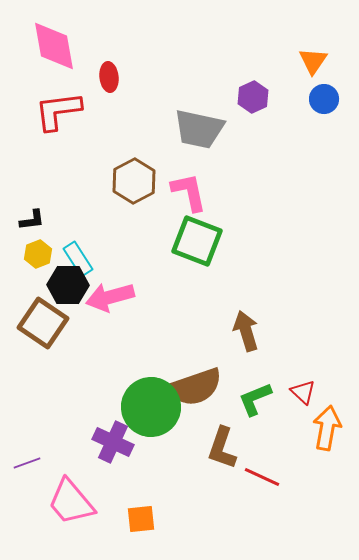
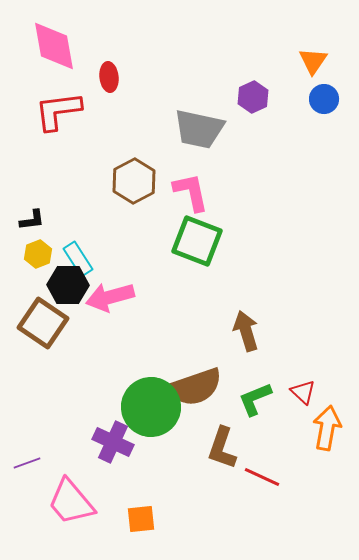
pink L-shape: moved 2 px right
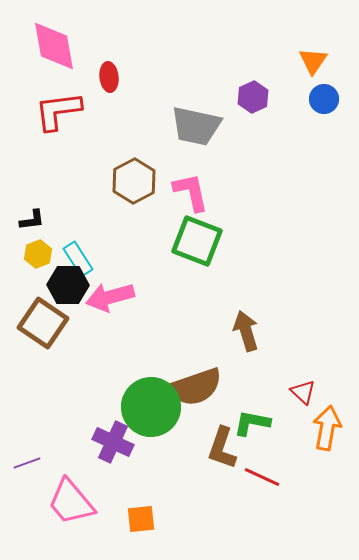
gray trapezoid: moved 3 px left, 3 px up
green L-shape: moved 3 px left, 24 px down; rotated 33 degrees clockwise
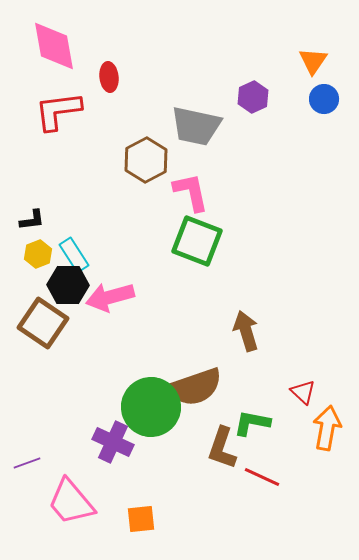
brown hexagon: moved 12 px right, 21 px up
cyan rectangle: moved 4 px left, 4 px up
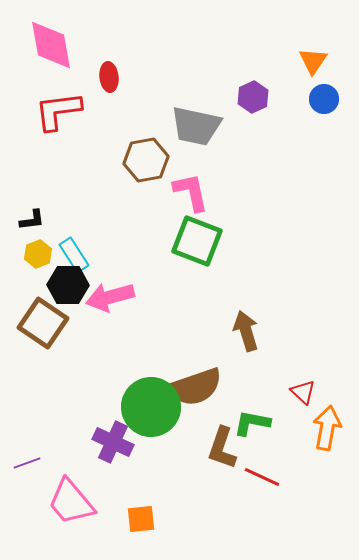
pink diamond: moved 3 px left, 1 px up
brown hexagon: rotated 18 degrees clockwise
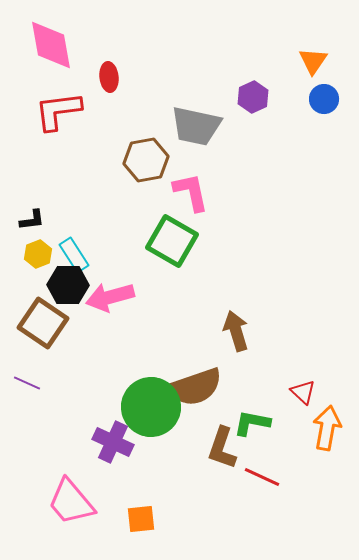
green square: moved 25 px left; rotated 9 degrees clockwise
brown arrow: moved 10 px left
purple line: moved 80 px up; rotated 44 degrees clockwise
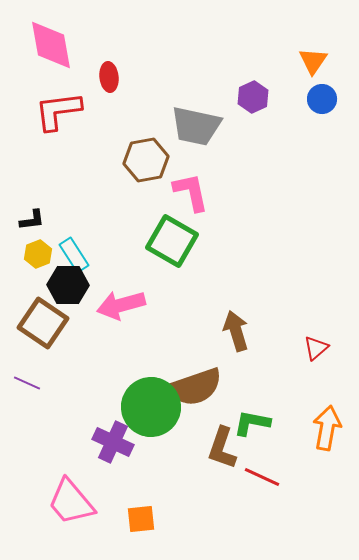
blue circle: moved 2 px left
pink arrow: moved 11 px right, 8 px down
red triangle: moved 13 px right, 44 px up; rotated 36 degrees clockwise
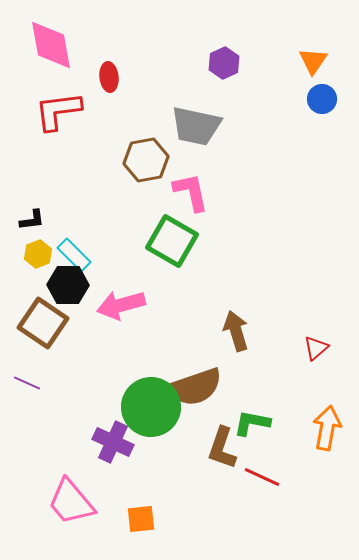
purple hexagon: moved 29 px left, 34 px up
cyan rectangle: rotated 12 degrees counterclockwise
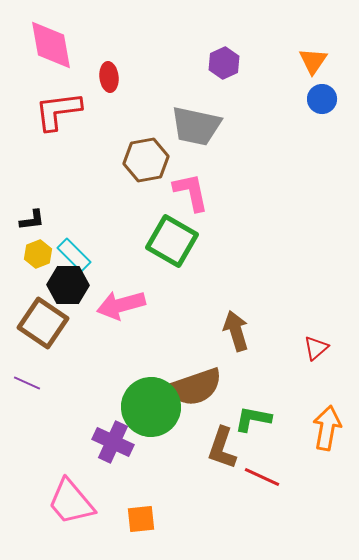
green L-shape: moved 1 px right, 4 px up
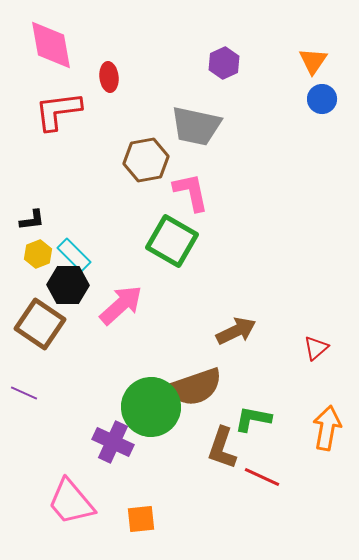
pink arrow: rotated 153 degrees clockwise
brown square: moved 3 px left, 1 px down
brown arrow: rotated 81 degrees clockwise
purple line: moved 3 px left, 10 px down
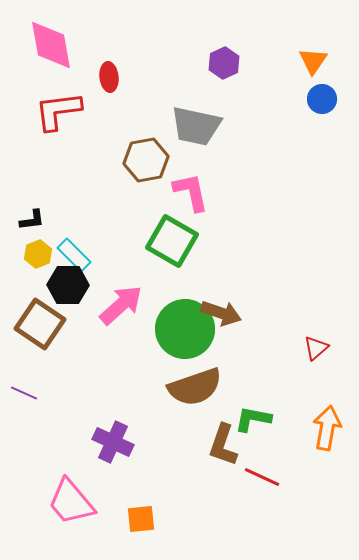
brown arrow: moved 15 px left, 18 px up; rotated 45 degrees clockwise
green circle: moved 34 px right, 78 px up
brown L-shape: moved 1 px right, 3 px up
